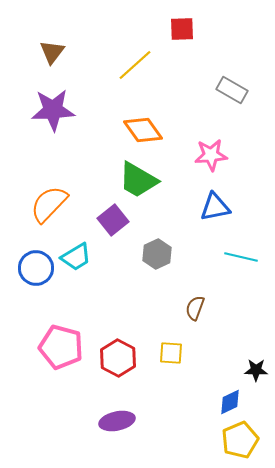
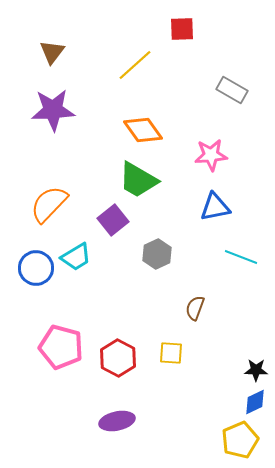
cyan line: rotated 8 degrees clockwise
blue diamond: moved 25 px right
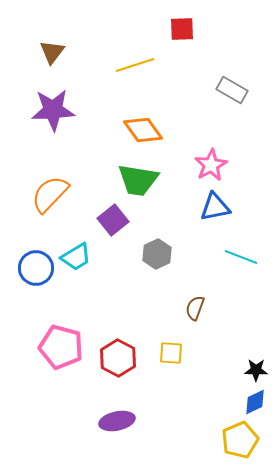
yellow line: rotated 24 degrees clockwise
pink star: moved 10 px down; rotated 24 degrees counterclockwise
green trapezoid: rotated 21 degrees counterclockwise
orange semicircle: moved 1 px right, 10 px up
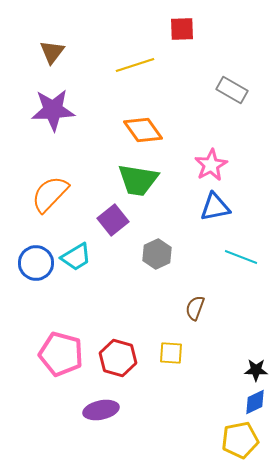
blue circle: moved 5 px up
pink pentagon: moved 7 px down
red hexagon: rotated 12 degrees counterclockwise
purple ellipse: moved 16 px left, 11 px up
yellow pentagon: rotated 12 degrees clockwise
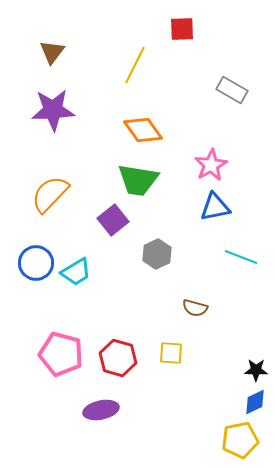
yellow line: rotated 45 degrees counterclockwise
cyan trapezoid: moved 15 px down
brown semicircle: rotated 95 degrees counterclockwise
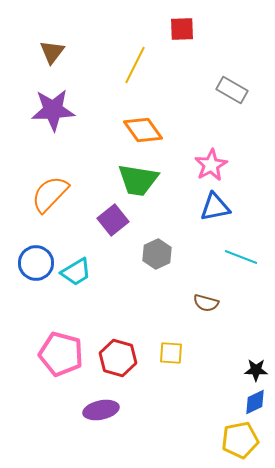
brown semicircle: moved 11 px right, 5 px up
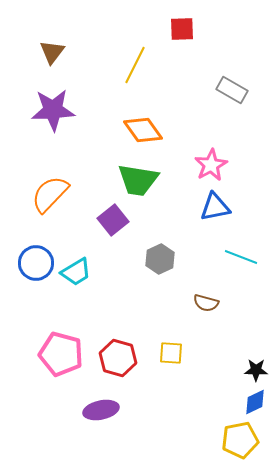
gray hexagon: moved 3 px right, 5 px down
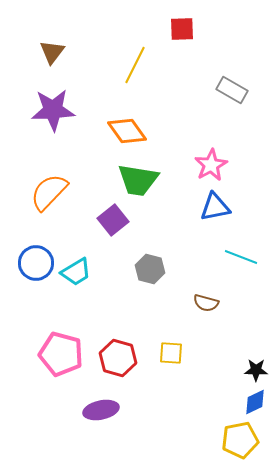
orange diamond: moved 16 px left, 1 px down
orange semicircle: moved 1 px left, 2 px up
gray hexagon: moved 10 px left, 10 px down; rotated 20 degrees counterclockwise
